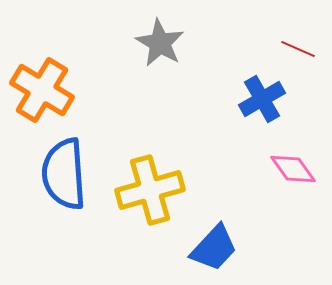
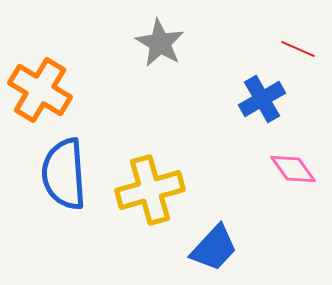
orange cross: moved 2 px left
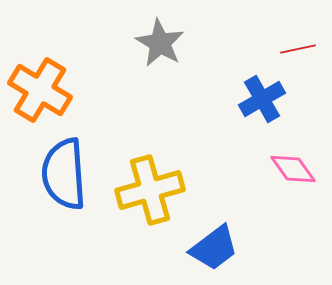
red line: rotated 36 degrees counterclockwise
blue trapezoid: rotated 10 degrees clockwise
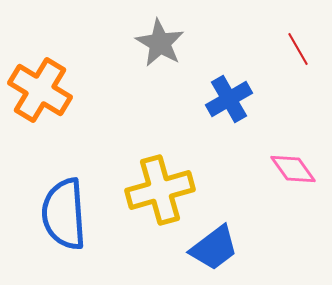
red line: rotated 72 degrees clockwise
blue cross: moved 33 px left
blue semicircle: moved 40 px down
yellow cross: moved 10 px right
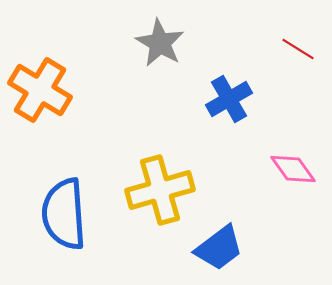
red line: rotated 28 degrees counterclockwise
blue trapezoid: moved 5 px right
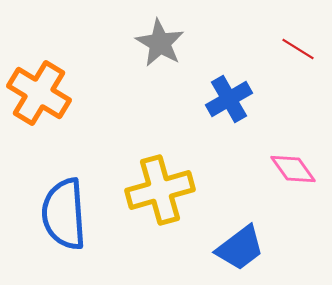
orange cross: moved 1 px left, 3 px down
blue trapezoid: moved 21 px right
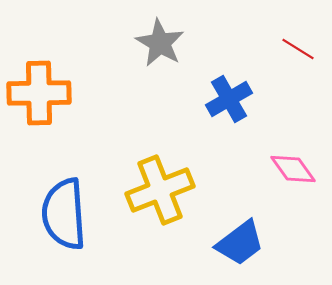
orange cross: rotated 32 degrees counterclockwise
yellow cross: rotated 6 degrees counterclockwise
blue trapezoid: moved 5 px up
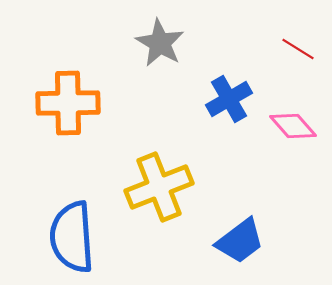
orange cross: moved 29 px right, 10 px down
pink diamond: moved 43 px up; rotated 6 degrees counterclockwise
yellow cross: moved 1 px left, 3 px up
blue semicircle: moved 8 px right, 23 px down
blue trapezoid: moved 2 px up
